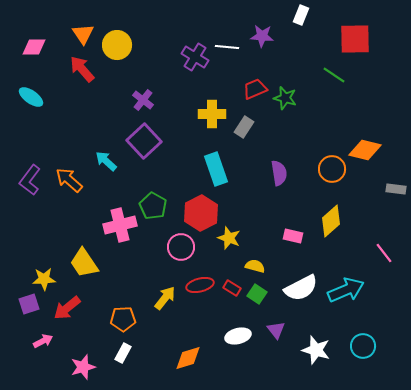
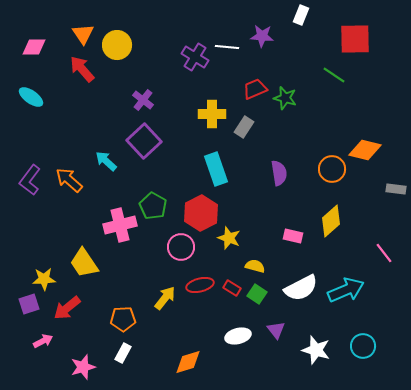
orange diamond at (188, 358): moved 4 px down
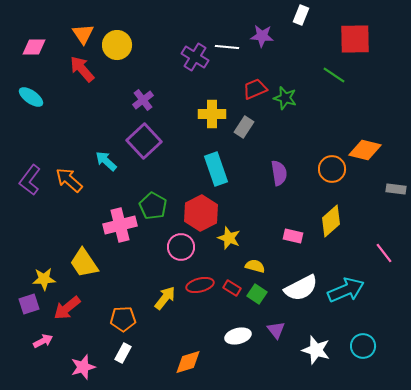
purple cross at (143, 100): rotated 15 degrees clockwise
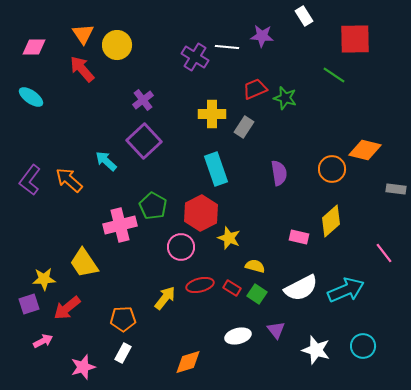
white rectangle at (301, 15): moved 3 px right, 1 px down; rotated 54 degrees counterclockwise
pink rectangle at (293, 236): moved 6 px right, 1 px down
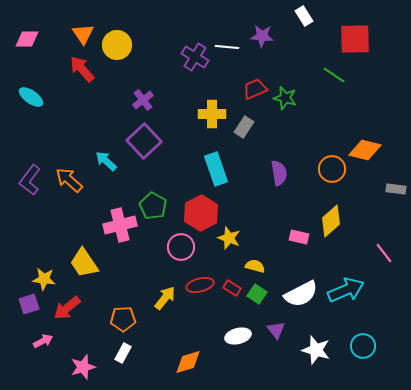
pink diamond at (34, 47): moved 7 px left, 8 px up
yellow star at (44, 279): rotated 10 degrees clockwise
white semicircle at (301, 288): moved 6 px down
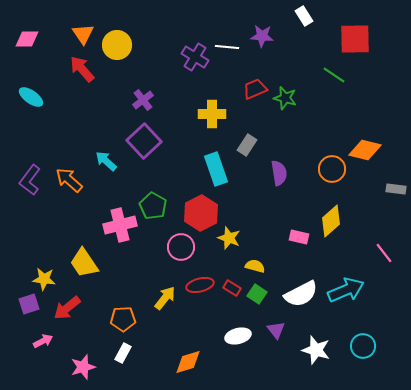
gray rectangle at (244, 127): moved 3 px right, 18 px down
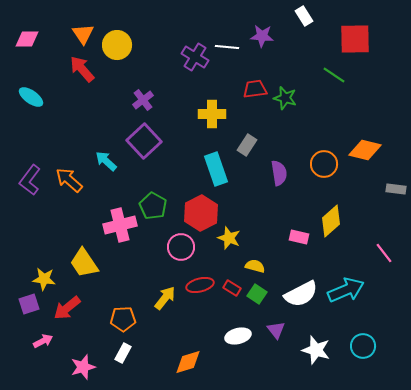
red trapezoid at (255, 89): rotated 15 degrees clockwise
orange circle at (332, 169): moved 8 px left, 5 px up
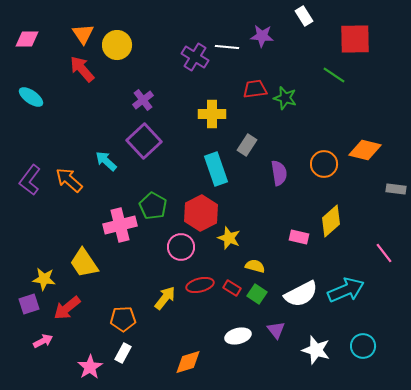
pink star at (83, 367): moved 7 px right; rotated 15 degrees counterclockwise
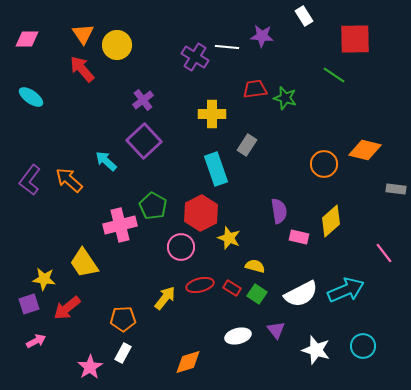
purple semicircle at (279, 173): moved 38 px down
pink arrow at (43, 341): moved 7 px left
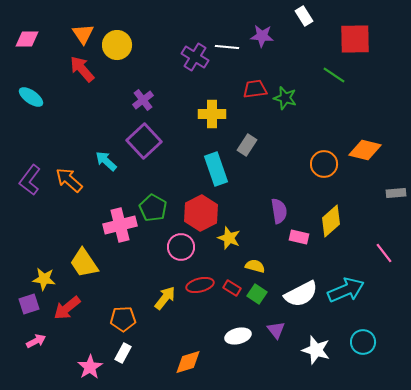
gray rectangle at (396, 189): moved 4 px down; rotated 12 degrees counterclockwise
green pentagon at (153, 206): moved 2 px down
cyan circle at (363, 346): moved 4 px up
